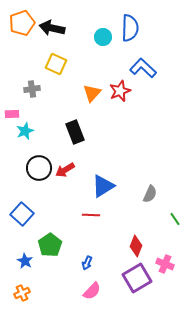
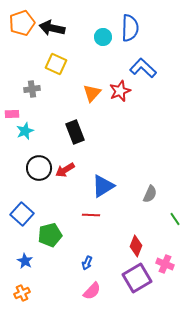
green pentagon: moved 10 px up; rotated 20 degrees clockwise
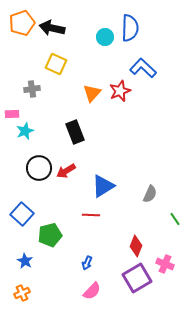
cyan circle: moved 2 px right
red arrow: moved 1 px right, 1 px down
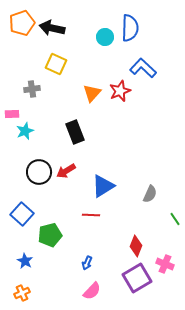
black circle: moved 4 px down
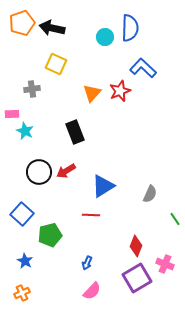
cyan star: rotated 24 degrees counterclockwise
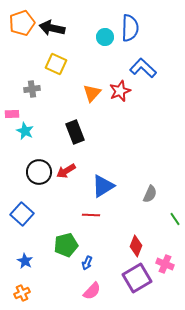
green pentagon: moved 16 px right, 10 px down
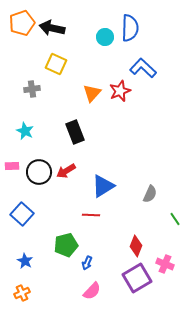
pink rectangle: moved 52 px down
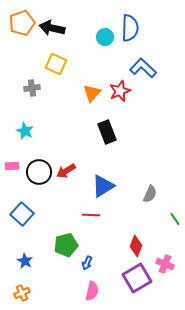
gray cross: moved 1 px up
black rectangle: moved 32 px right
pink semicircle: rotated 30 degrees counterclockwise
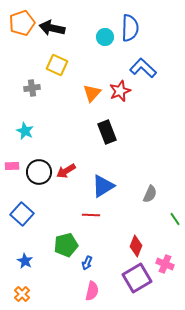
yellow square: moved 1 px right, 1 px down
orange cross: moved 1 px down; rotated 21 degrees counterclockwise
